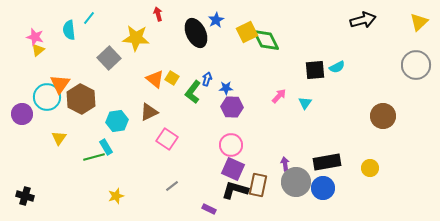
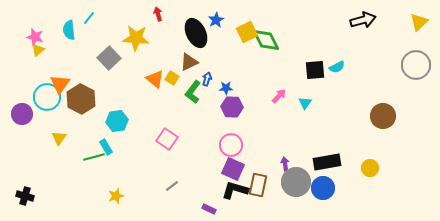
brown triangle at (149, 112): moved 40 px right, 50 px up
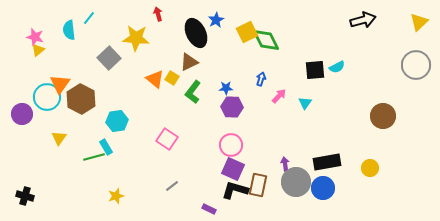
blue arrow at (207, 79): moved 54 px right
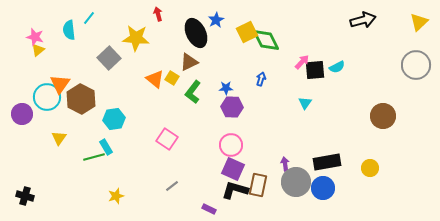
pink arrow at (279, 96): moved 23 px right, 34 px up
cyan hexagon at (117, 121): moved 3 px left, 2 px up
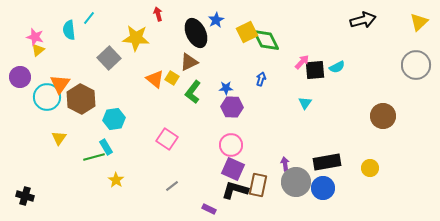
purple circle at (22, 114): moved 2 px left, 37 px up
yellow star at (116, 196): moved 16 px up; rotated 21 degrees counterclockwise
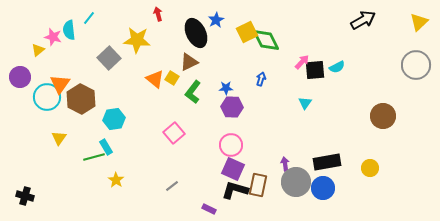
black arrow at (363, 20): rotated 15 degrees counterclockwise
pink star at (35, 37): moved 18 px right
yellow star at (136, 38): moved 1 px right, 2 px down
pink square at (167, 139): moved 7 px right, 6 px up; rotated 15 degrees clockwise
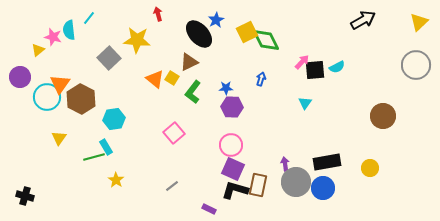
black ellipse at (196, 33): moved 3 px right, 1 px down; rotated 16 degrees counterclockwise
